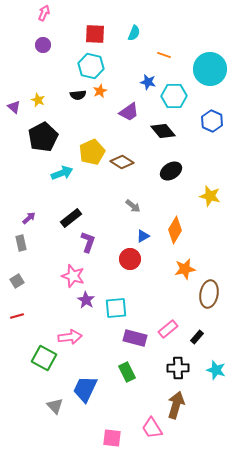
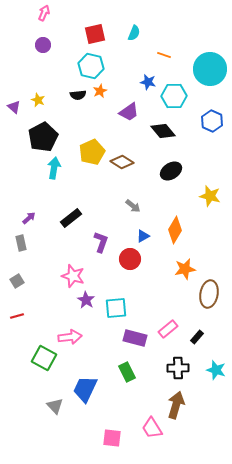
red square at (95, 34): rotated 15 degrees counterclockwise
cyan arrow at (62, 173): moved 8 px left, 5 px up; rotated 60 degrees counterclockwise
purple L-shape at (88, 242): moved 13 px right
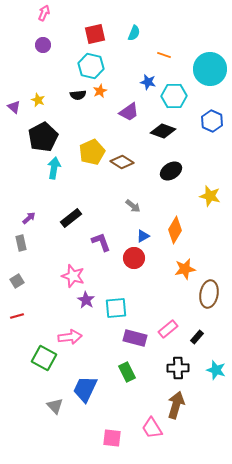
black diamond at (163, 131): rotated 30 degrees counterclockwise
purple L-shape at (101, 242): rotated 40 degrees counterclockwise
red circle at (130, 259): moved 4 px right, 1 px up
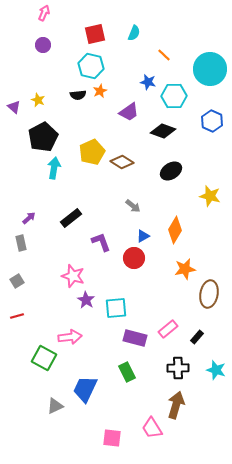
orange line at (164, 55): rotated 24 degrees clockwise
gray triangle at (55, 406): rotated 48 degrees clockwise
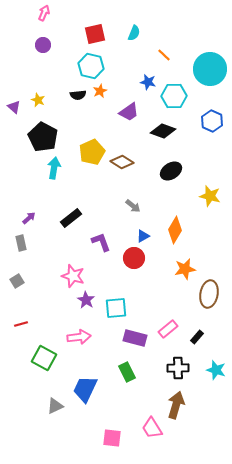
black pentagon at (43, 137): rotated 16 degrees counterclockwise
red line at (17, 316): moved 4 px right, 8 px down
pink arrow at (70, 337): moved 9 px right
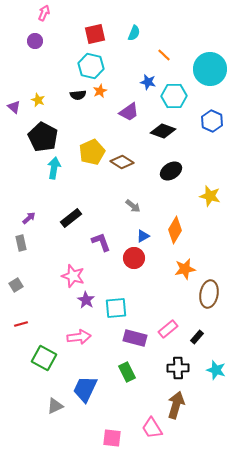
purple circle at (43, 45): moved 8 px left, 4 px up
gray square at (17, 281): moved 1 px left, 4 px down
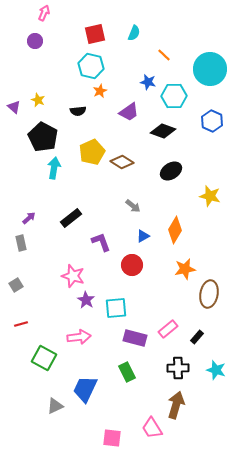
black semicircle at (78, 95): moved 16 px down
red circle at (134, 258): moved 2 px left, 7 px down
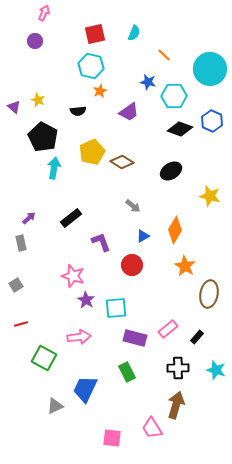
black diamond at (163, 131): moved 17 px right, 2 px up
orange star at (185, 269): moved 3 px up; rotated 30 degrees counterclockwise
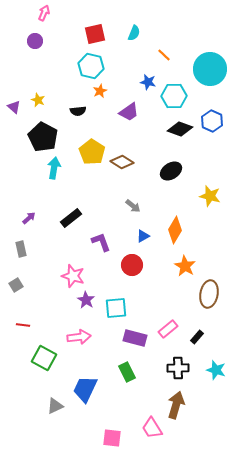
yellow pentagon at (92, 152): rotated 15 degrees counterclockwise
gray rectangle at (21, 243): moved 6 px down
red line at (21, 324): moved 2 px right, 1 px down; rotated 24 degrees clockwise
